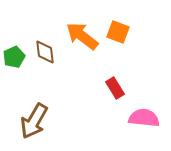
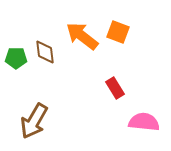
green pentagon: moved 2 px right, 1 px down; rotated 25 degrees clockwise
pink semicircle: moved 4 px down
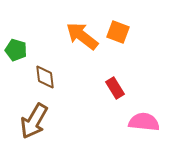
brown diamond: moved 25 px down
green pentagon: moved 8 px up; rotated 15 degrees clockwise
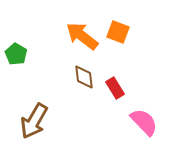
green pentagon: moved 4 px down; rotated 15 degrees clockwise
brown diamond: moved 39 px right
pink semicircle: rotated 40 degrees clockwise
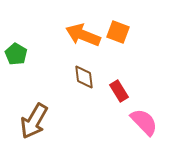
orange arrow: moved 1 px right, 1 px up; rotated 16 degrees counterclockwise
red rectangle: moved 4 px right, 3 px down
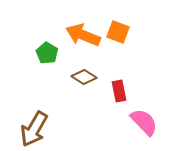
green pentagon: moved 31 px right, 1 px up
brown diamond: rotated 50 degrees counterclockwise
red rectangle: rotated 20 degrees clockwise
brown arrow: moved 8 px down
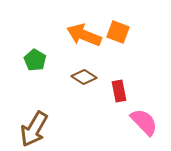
orange arrow: moved 1 px right
green pentagon: moved 12 px left, 7 px down
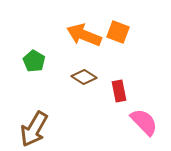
green pentagon: moved 1 px left, 1 px down
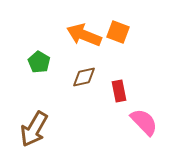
green pentagon: moved 5 px right, 1 px down
brown diamond: rotated 45 degrees counterclockwise
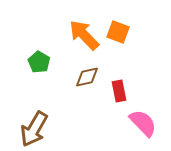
orange arrow: rotated 24 degrees clockwise
brown diamond: moved 3 px right
pink semicircle: moved 1 px left, 1 px down
